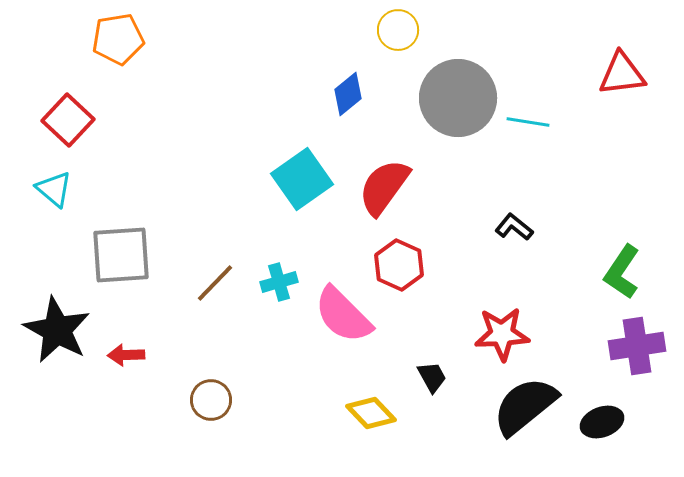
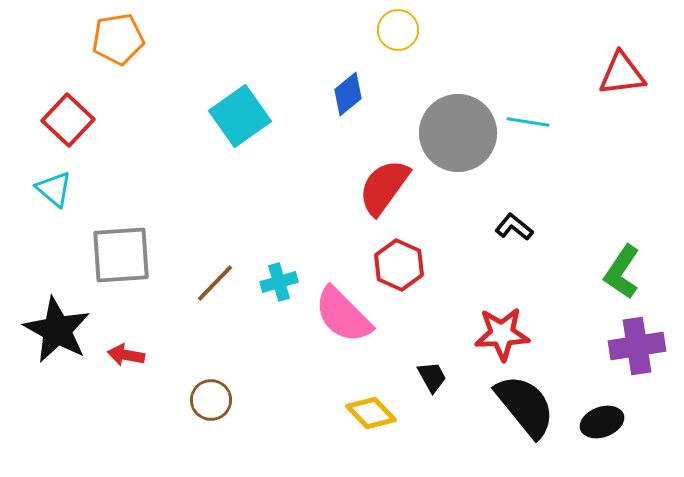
gray circle: moved 35 px down
cyan square: moved 62 px left, 63 px up
red arrow: rotated 12 degrees clockwise
black semicircle: rotated 90 degrees clockwise
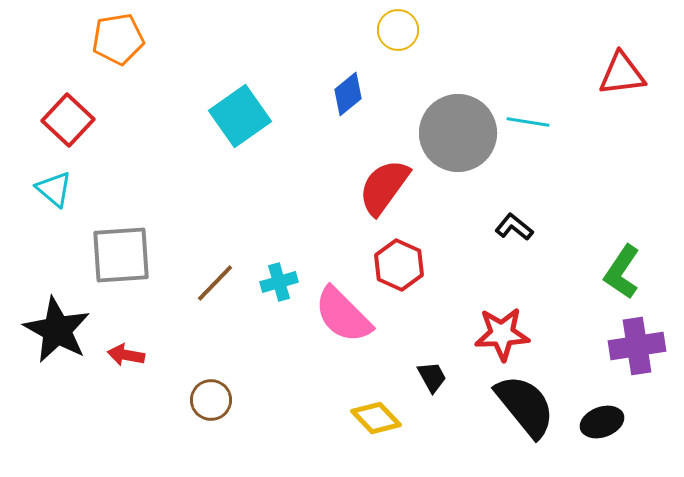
yellow diamond: moved 5 px right, 5 px down
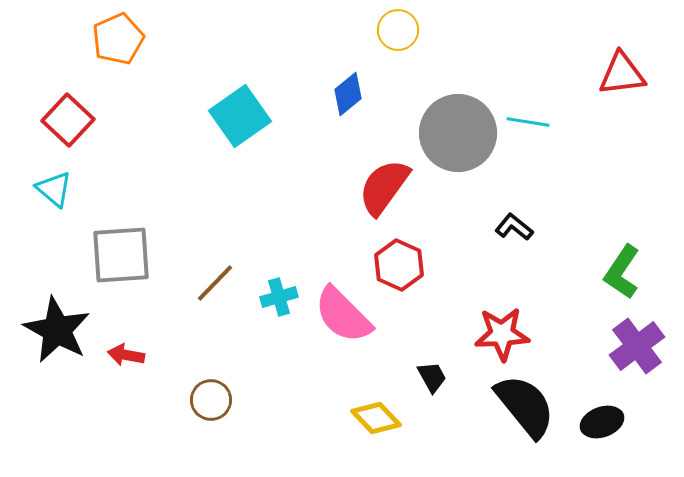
orange pentagon: rotated 15 degrees counterclockwise
cyan cross: moved 15 px down
purple cross: rotated 28 degrees counterclockwise
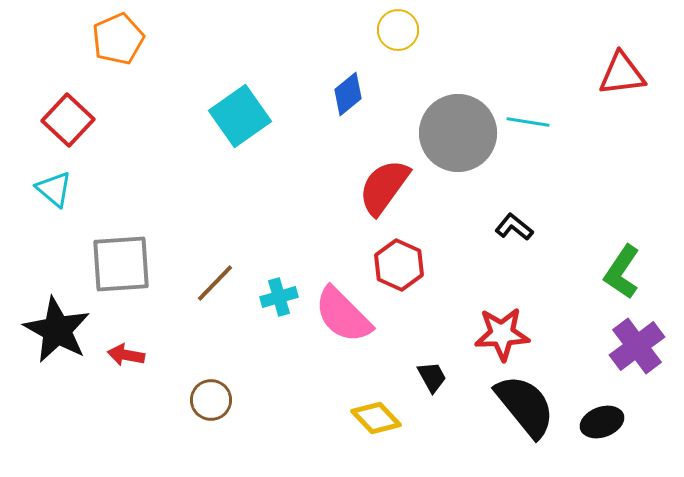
gray square: moved 9 px down
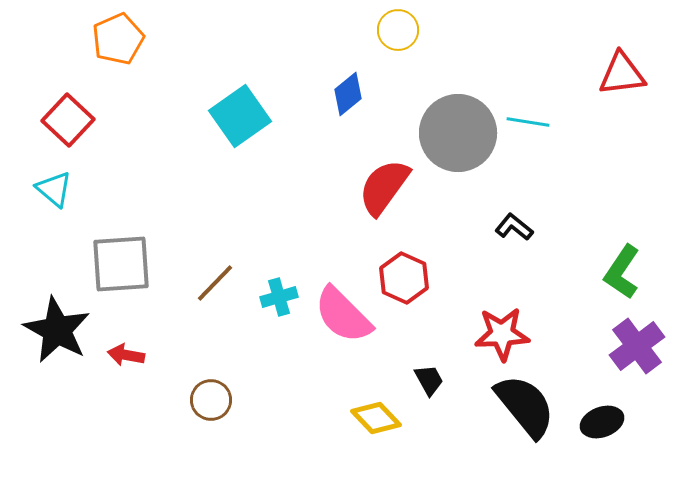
red hexagon: moved 5 px right, 13 px down
black trapezoid: moved 3 px left, 3 px down
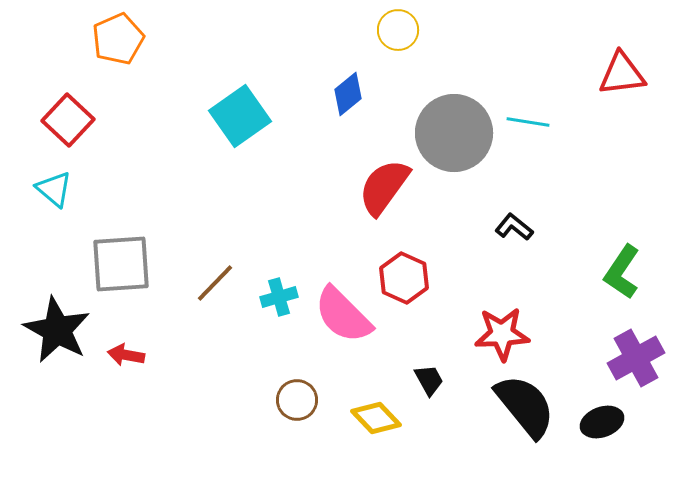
gray circle: moved 4 px left
purple cross: moved 1 px left, 12 px down; rotated 8 degrees clockwise
brown circle: moved 86 px right
